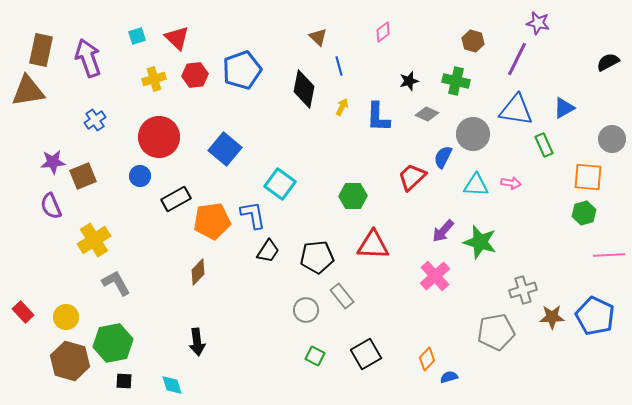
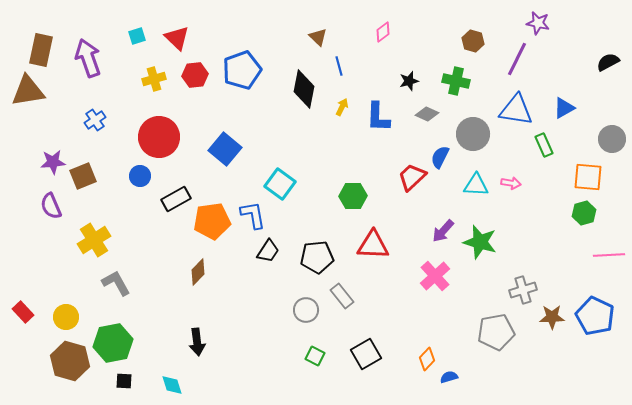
blue semicircle at (443, 157): moved 3 px left
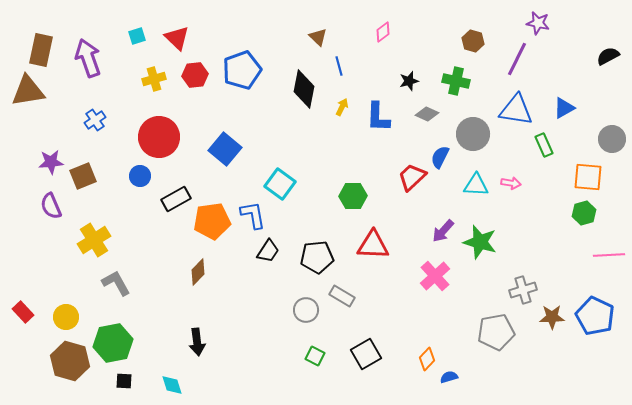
black semicircle at (608, 62): moved 6 px up
purple star at (53, 162): moved 2 px left
gray rectangle at (342, 296): rotated 20 degrees counterclockwise
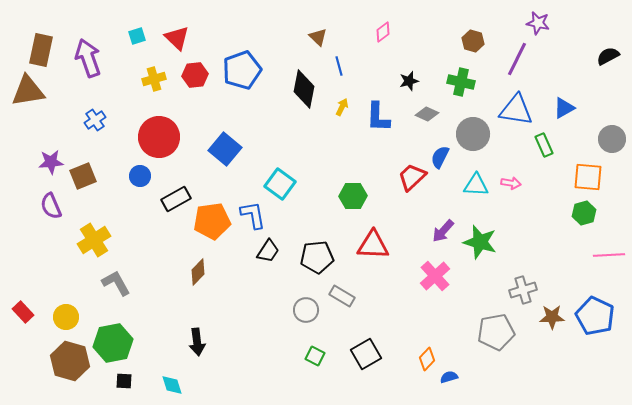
green cross at (456, 81): moved 5 px right, 1 px down
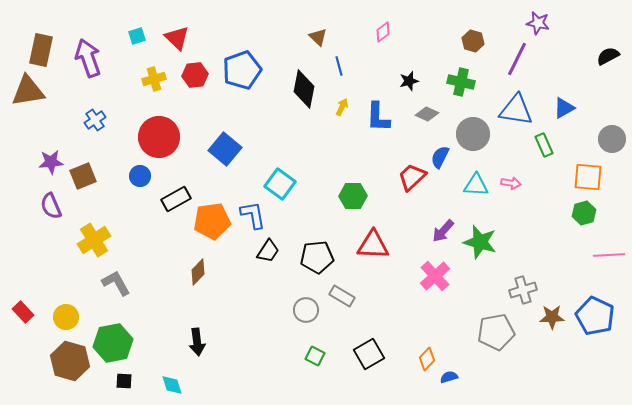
black square at (366, 354): moved 3 px right
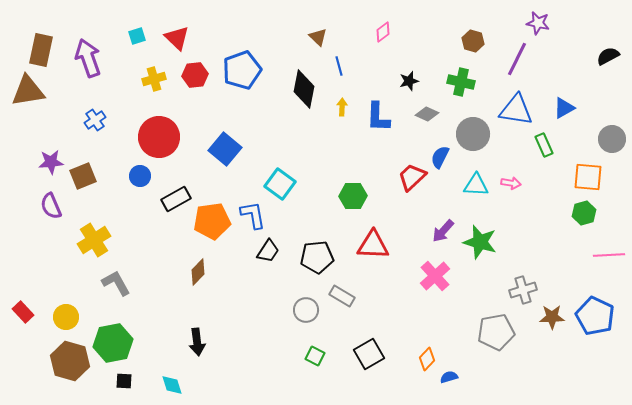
yellow arrow at (342, 107): rotated 24 degrees counterclockwise
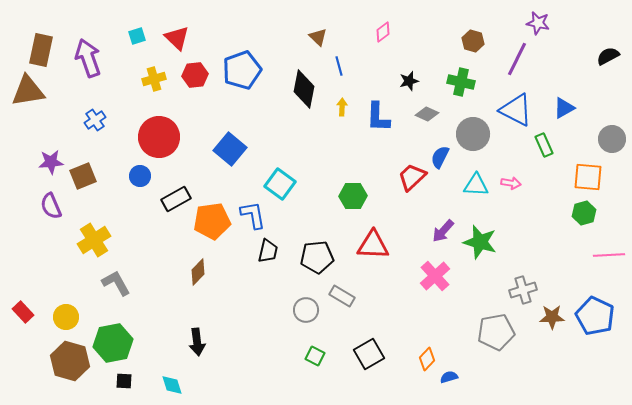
blue triangle at (516, 110): rotated 18 degrees clockwise
blue square at (225, 149): moved 5 px right
black trapezoid at (268, 251): rotated 20 degrees counterclockwise
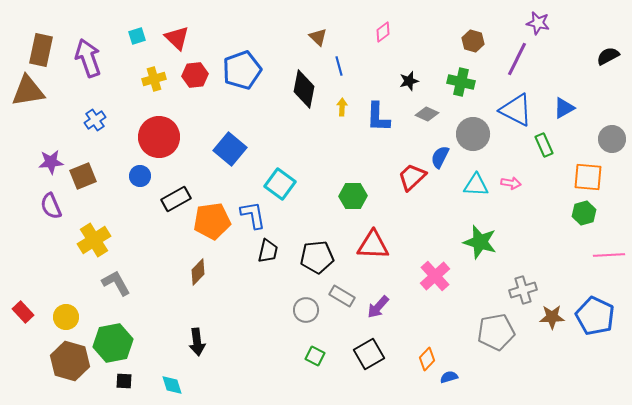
purple arrow at (443, 231): moved 65 px left, 76 px down
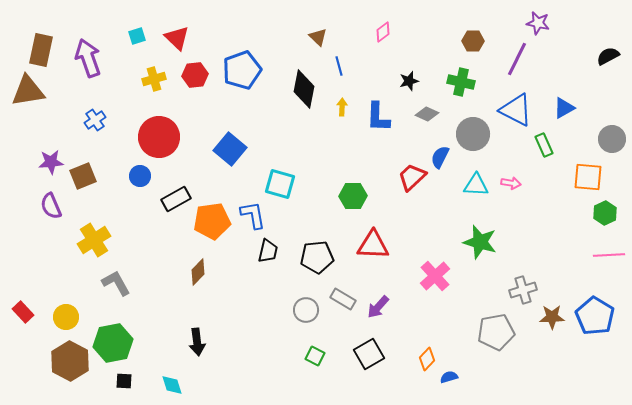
brown hexagon at (473, 41): rotated 15 degrees counterclockwise
cyan square at (280, 184): rotated 20 degrees counterclockwise
green hexagon at (584, 213): moved 21 px right; rotated 10 degrees counterclockwise
gray rectangle at (342, 296): moved 1 px right, 3 px down
blue pentagon at (595, 316): rotated 6 degrees clockwise
brown hexagon at (70, 361): rotated 12 degrees clockwise
